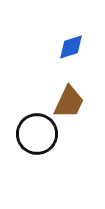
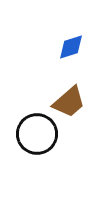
brown trapezoid: rotated 24 degrees clockwise
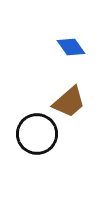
blue diamond: rotated 72 degrees clockwise
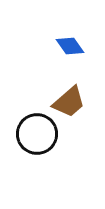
blue diamond: moved 1 px left, 1 px up
